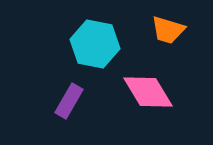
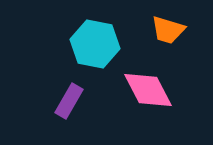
pink diamond: moved 2 px up; rotated 4 degrees clockwise
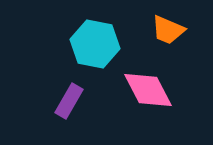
orange trapezoid: rotated 6 degrees clockwise
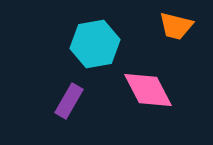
orange trapezoid: moved 8 px right, 4 px up; rotated 9 degrees counterclockwise
cyan hexagon: rotated 21 degrees counterclockwise
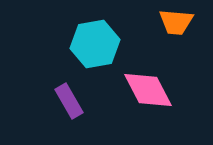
orange trapezoid: moved 4 px up; rotated 9 degrees counterclockwise
purple rectangle: rotated 60 degrees counterclockwise
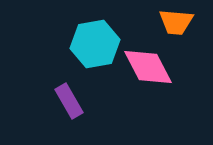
pink diamond: moved 23 px up
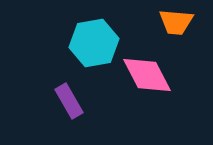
cyan hexagon: moved 1 px left, 1 px up
pink diamond: moved 1 px left, 8 px down
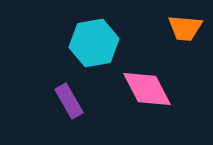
orange trapezoid: moved 9 px right, 6 px down
pink diamond: moved 14 px down
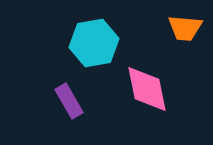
pink diamond: rotated 16 degrees clockwise
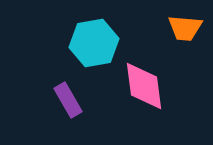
pink diamond: moved 3 px left, 3 px up; rotated 4 degrees clockwise
purple rectangle: moved 1 px left, 1 px up
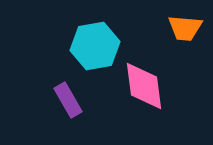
cyan hexagon: moved 1 px right, 3 px down
